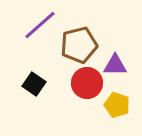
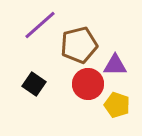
red circle: moved 1 px right, 1 px down
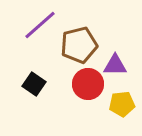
yellow pentagon: moved 5 px right, 1 px up; rotated 25 degrees counterclockwise
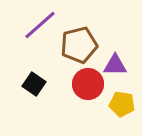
yellow pentagon: rotated 15 degrees clockwise
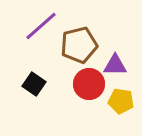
purple line: moved 1 px right, 1 px down
red circle: moved 1 px right
yellow pentagon: moved 1 px left, 3 px up
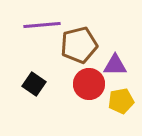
purple line: moved 1 px right, 1 px up; rotated 36 degrees clockwise
yellow pentagon: rotated 20 degrees counterclockwise
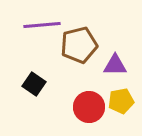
red circle: moved 23 px down
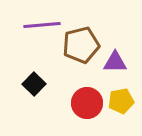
brown pentagon: moved 2 px right
purple triangle: moved 3 px up
black square: rotated 10 degrees clockwise
red circle: moved 2 px left, 4 px up
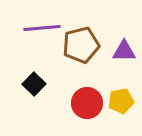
purple line: moved 3 px down
purple triangle: moved 9 px right, 11 px up
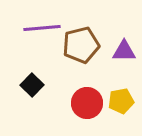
black square: moved 2 px left, 1 px down
